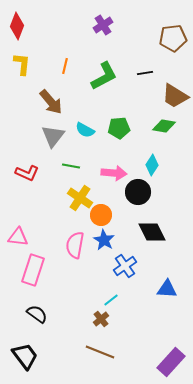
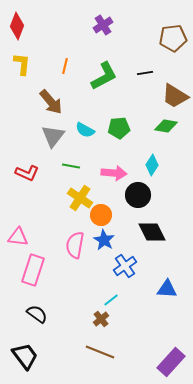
green diamond: moved 2 px right
black circle: moved 3 px down
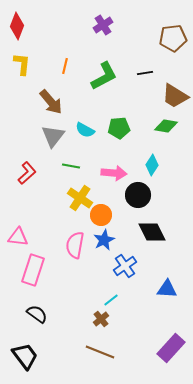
red L-shape: rotated 65 degrees counterclockwise
blue star: rotated 15 degrees clockwise
purple rectangle: moved 14 px up
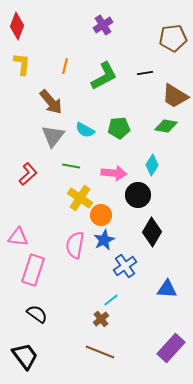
red L-shape: moved 1 px right, 1 px down
black diamond: rotated 56 degrees clockwise
